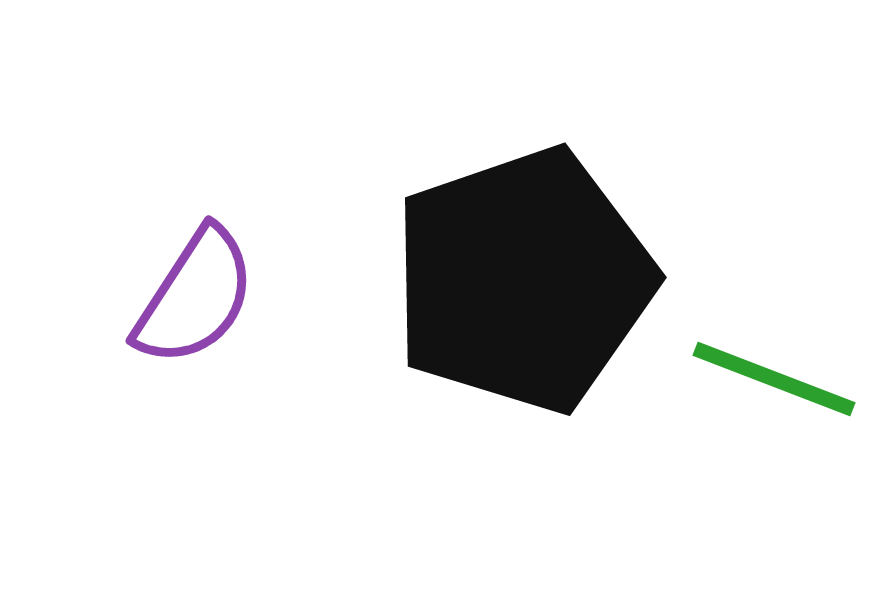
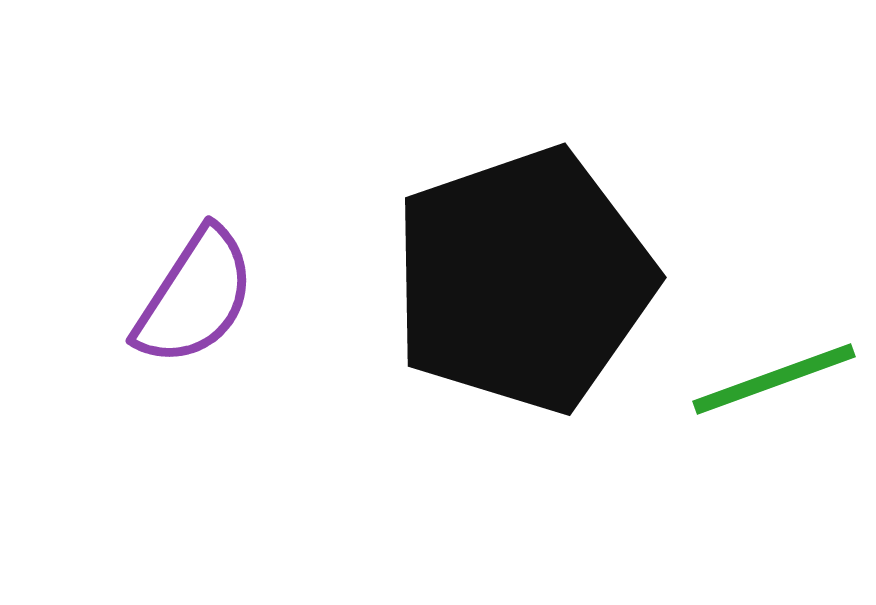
green line: rotated 41 degrees counterclockwise
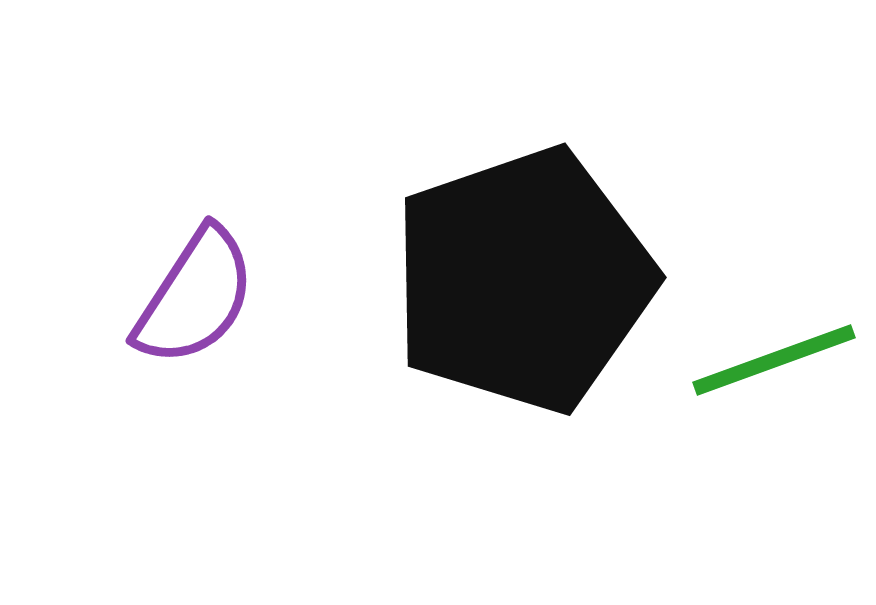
green line: moved 19 px up
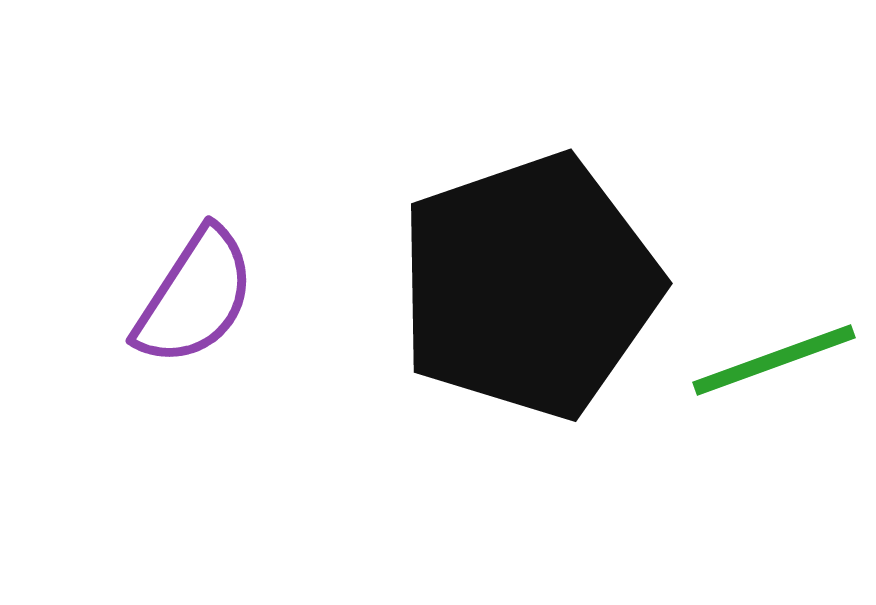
black pentagon: moved 6 px right, 6 px down
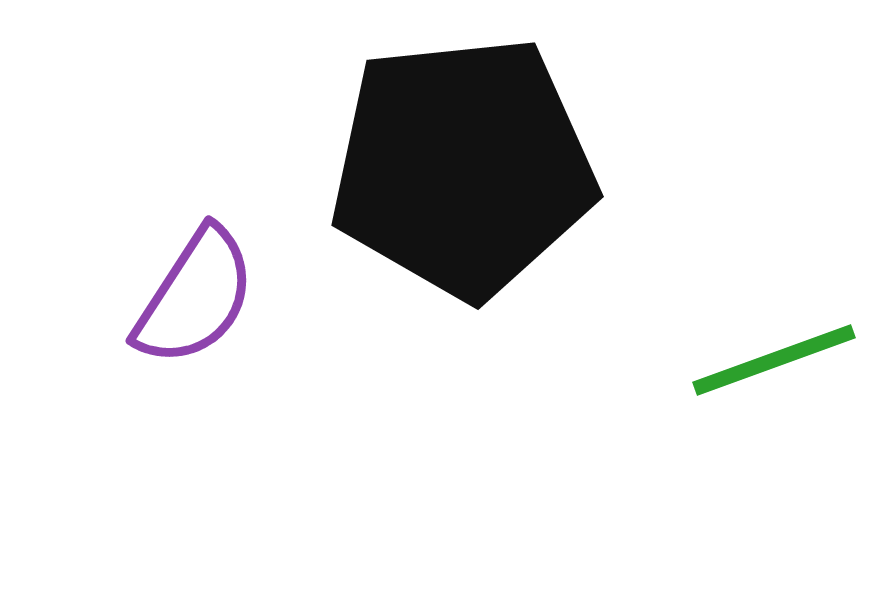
black pentagon: moved 66 px left, 119 px up; rotated 13 degrees clockwise
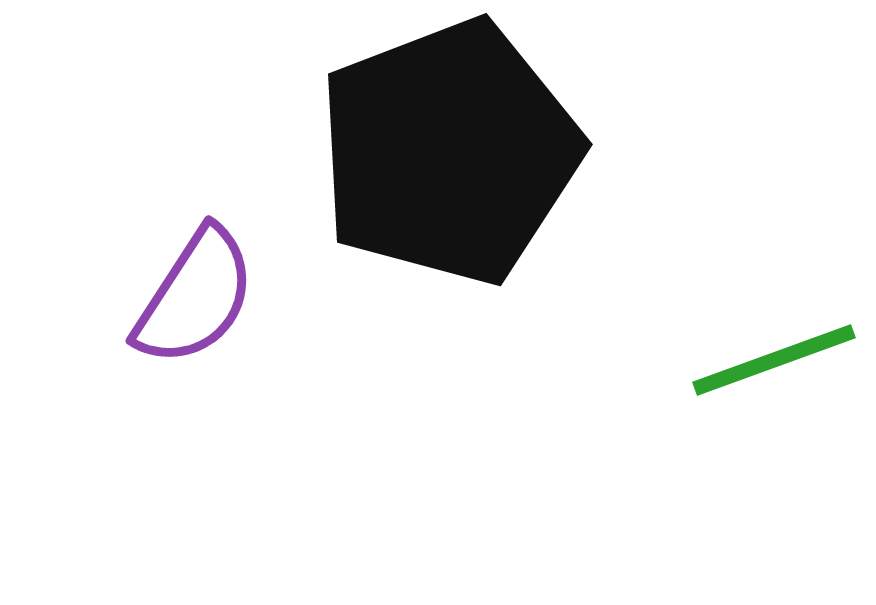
black pentagon: moved 14 px left, 15 px up; rotated 15 degrees counterclockwise
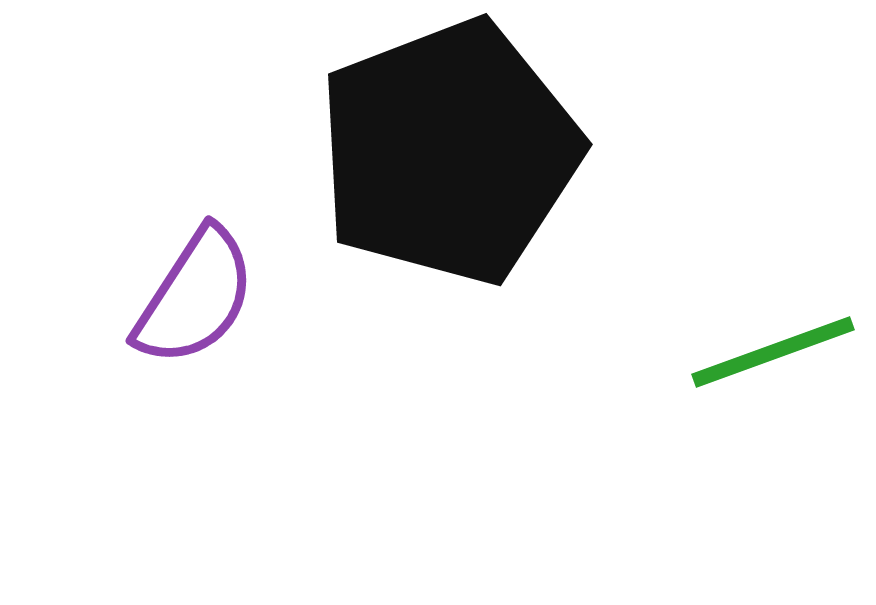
green line: moved 1 px left, 8 px up
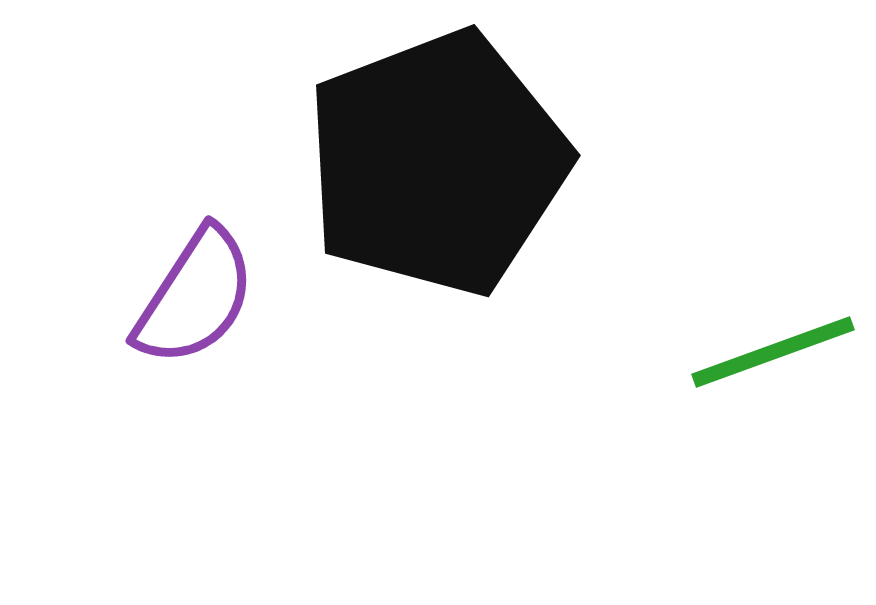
black pentagon: moved 12 px left, 11 px down
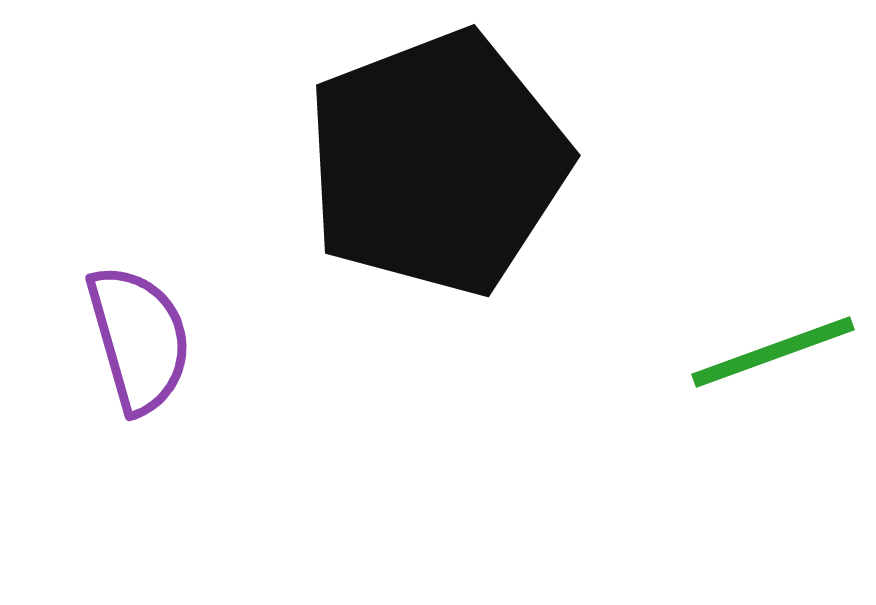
purple semicircle: moved 56 px left, 42 px down; rotated 49 degrees counterclockwise
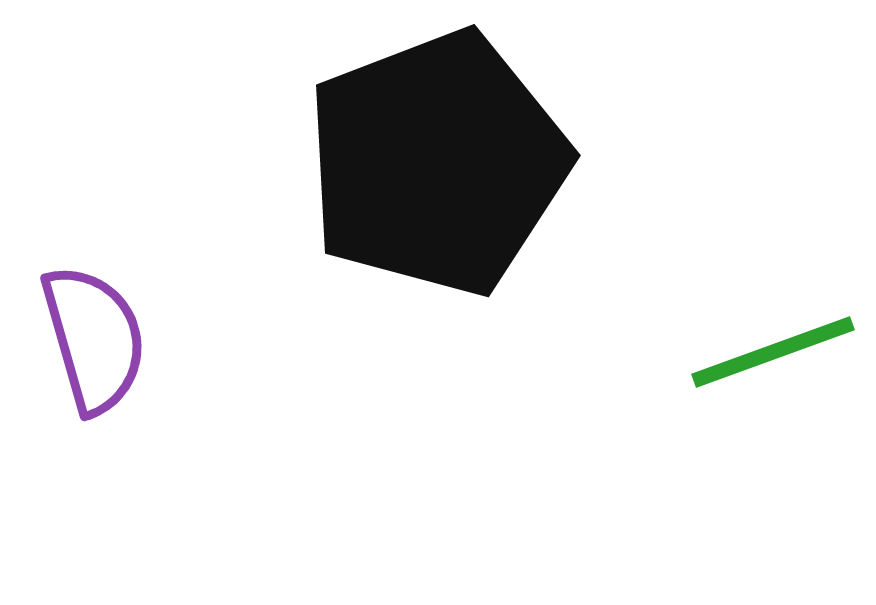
purple semicircle: moved 45 px left
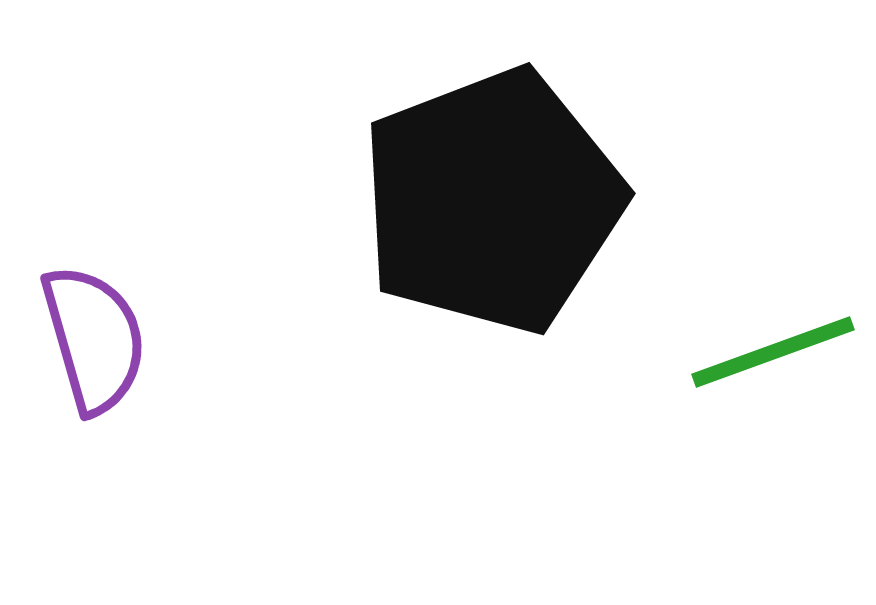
black pentagon: moved 55 px right, 38 px down
